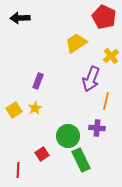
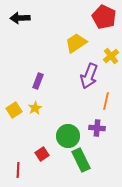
purple arrow: moved 2 px left, 3 px up
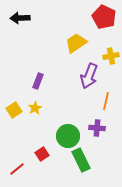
yellow cross: rotated 28 degrees clockwise
red line: moved 1 px left, 1 px up; rotated 49 degrees clockwise
